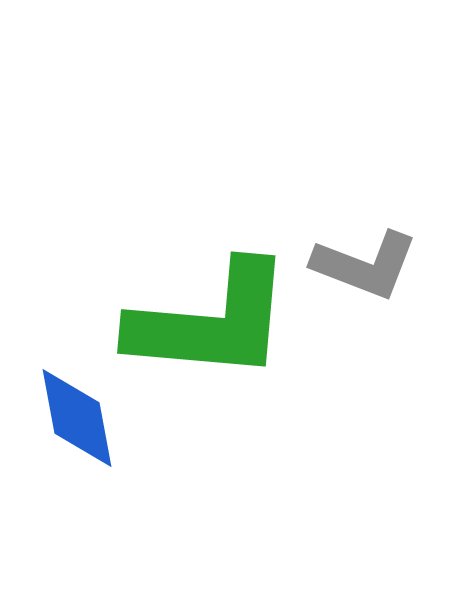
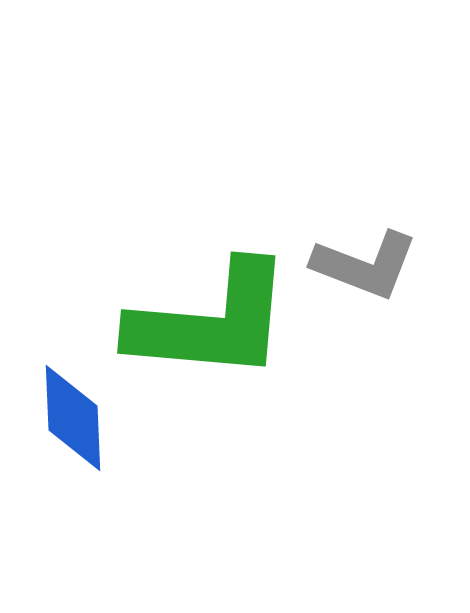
blue diamond: moved 4 px left; rotated 8 degrees clockwise
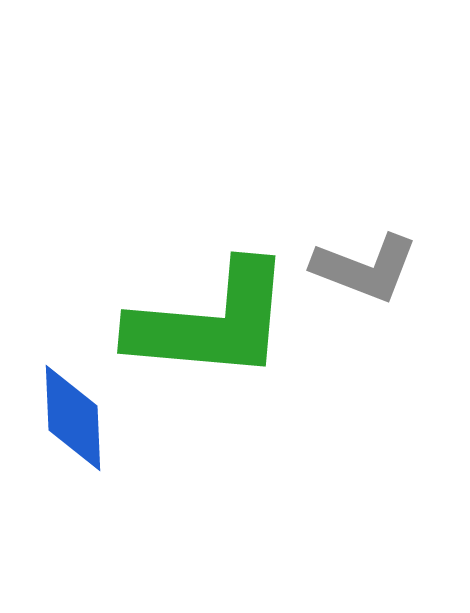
gray L-shape: moved 3 px down
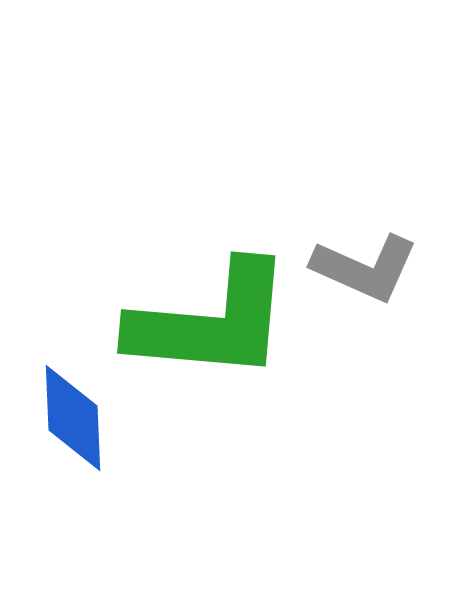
gray L-shape: rotated 3 degrees clockwise
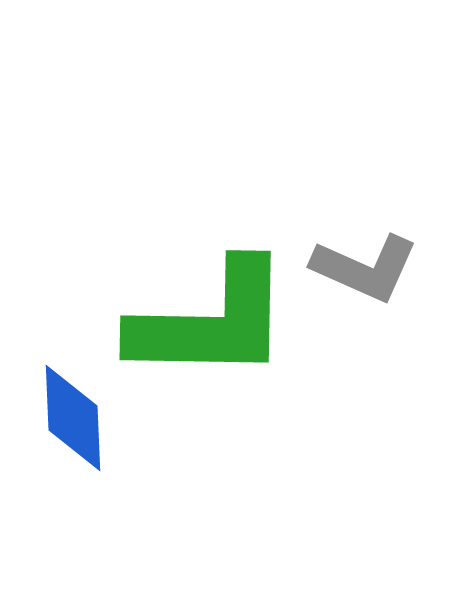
green L-shape: rotated 4 degrees counterclockwise
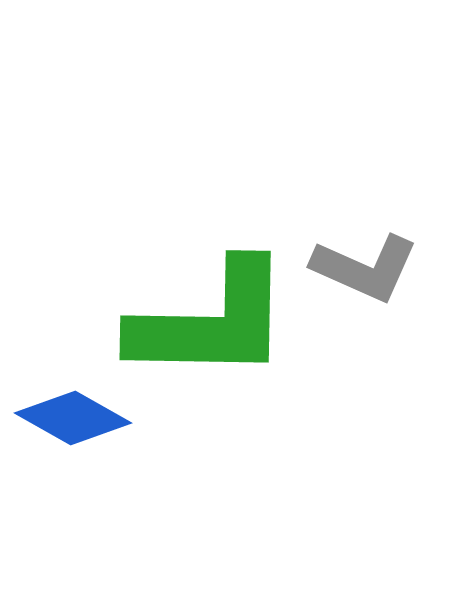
blue diamond: rotated 58 degrees counterclockwise
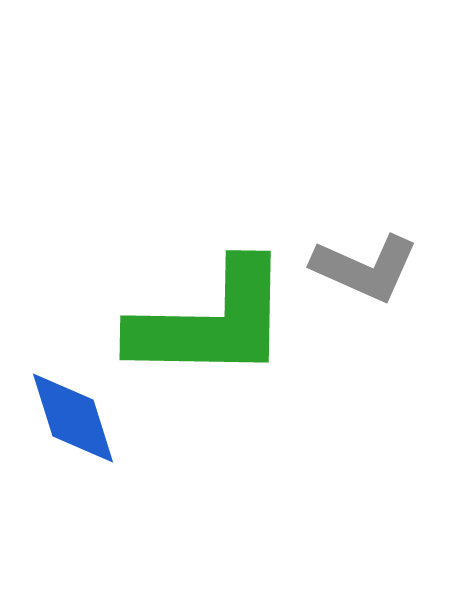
blue diamond: rotated 43 degrees clockwise
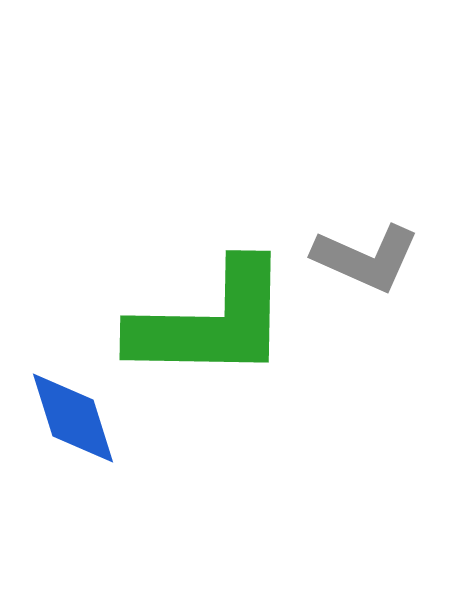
gray L-shape: moved 1 px right, 10 px up
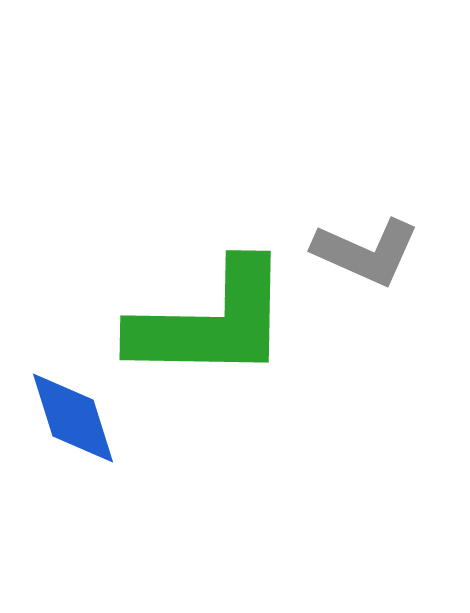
gray L-shape: moved 6 px up
